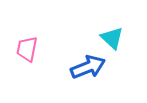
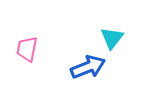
cyan triangle: rotated 25 degrees clockwise
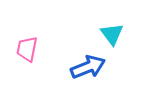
cyan triangle: moved 4 px up; rotated 15 degrees counterclockwise
